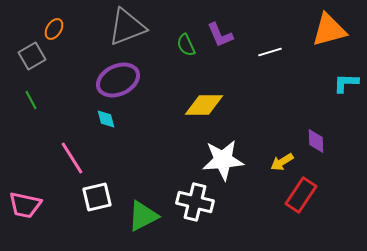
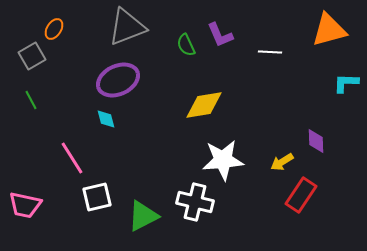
white line: rotated 20 degrees clockwise
yellow diamond: rotated 9 degrees counterclockwise
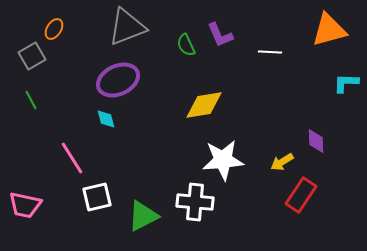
white cross: rotated 9 degrees counterclockwise
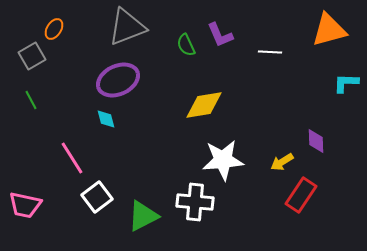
white square: rotated 24 degrees counterclockwise
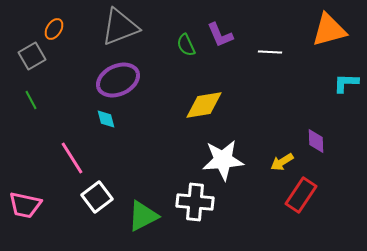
gray triangle: moved 7 px left
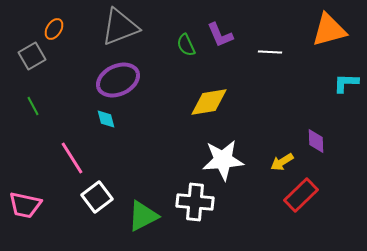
green line: moved 2 px right, 6 px down
yellow diamond: moved 5 px right, 3 px up
red rectangle: rotated 12 degrees clockwise
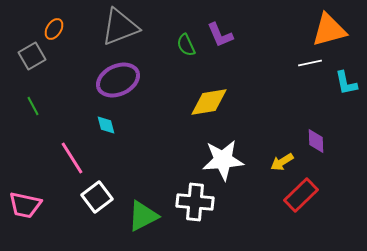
white line: moved 40 px right, 11 px down; rotated 15 degrees counterclockwise
cyan L-shape: rotated 104 degrees counterclockwise
cyan diamond: moved 6 px down
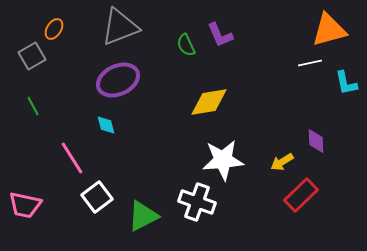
white cross: moved 2 px right; rotated 15 degrees clockwise
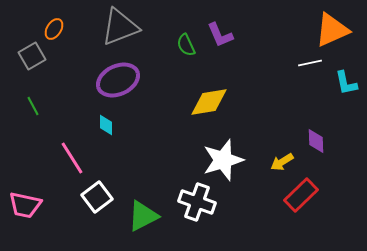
orange triangle: moved 3 px right; rotated 9 degrees counterclockwise
cyan diamond: rotated 15 degrees clockwise
white star: rotated 12 degrees counterclockwise
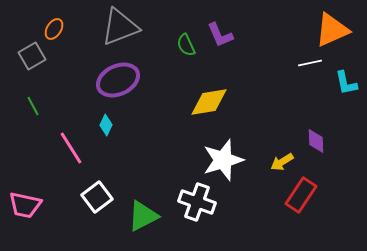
cyan diamond: rotated 25 degrees clockwise
pink line: moved 1 px left, 10 px up
red rectangle: rotated 12 degrees counterclockwise
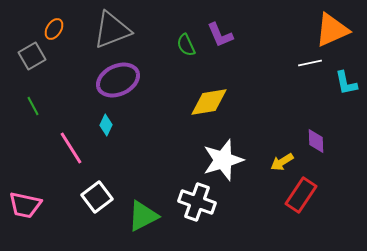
gray triangle: moved 8 px left, 3 px down
